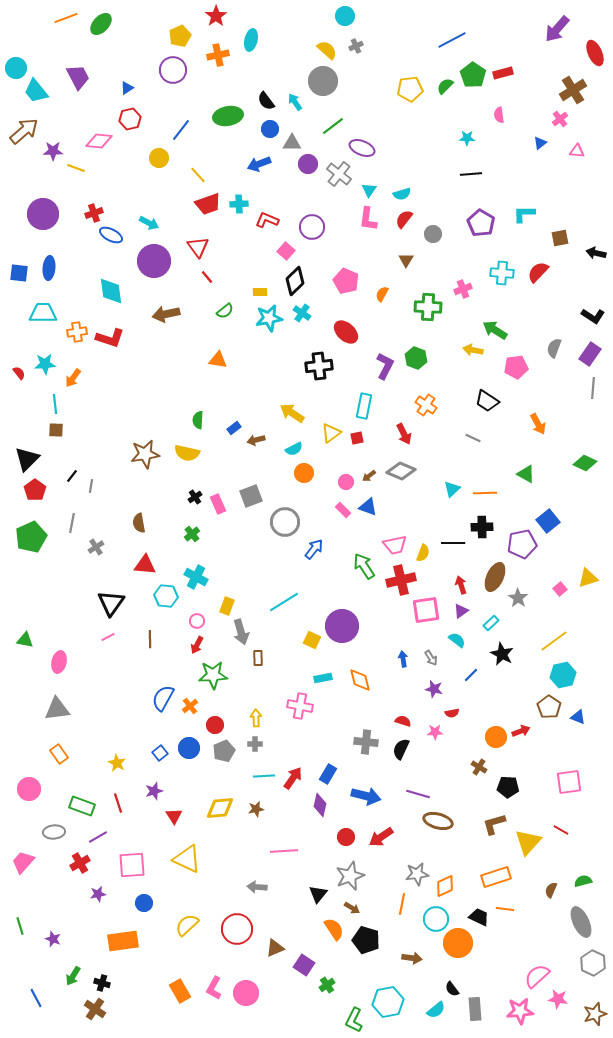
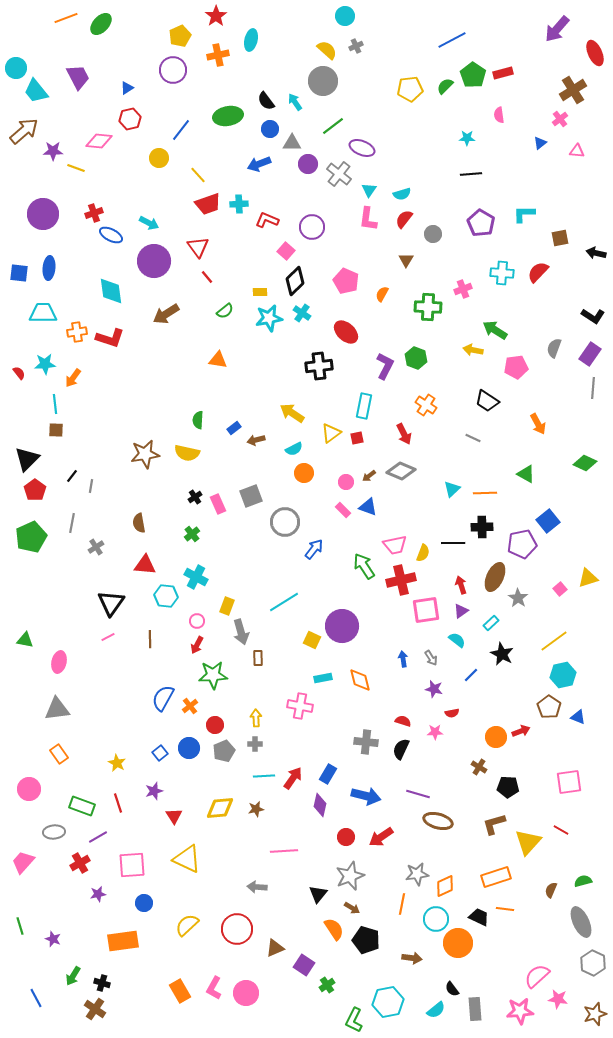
brown arrow at (166, 314): rotated 20 degrees counterclockwise
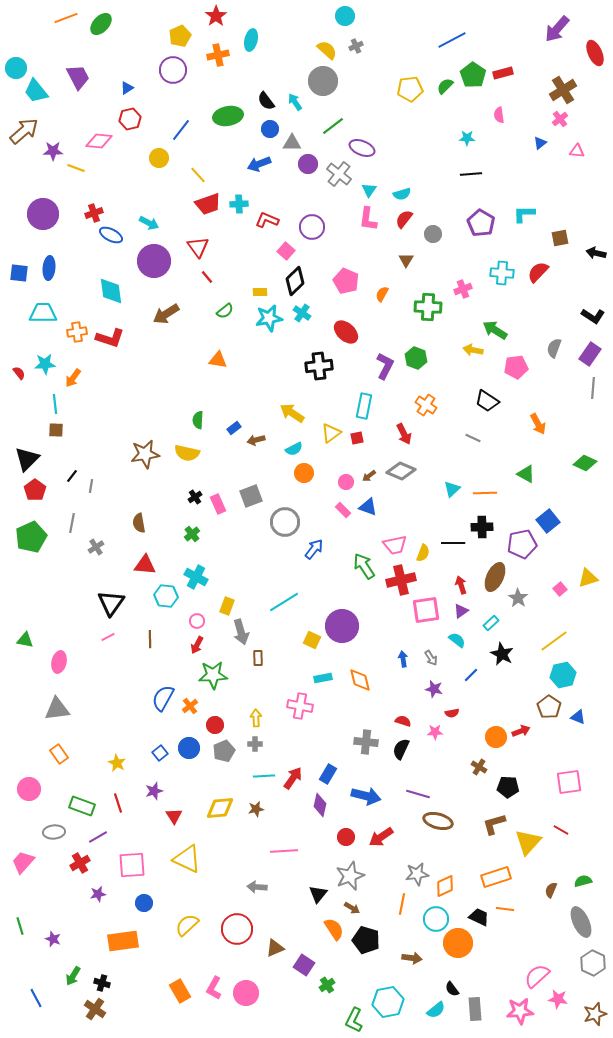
brown cross at (573, 90): moved 10 px left
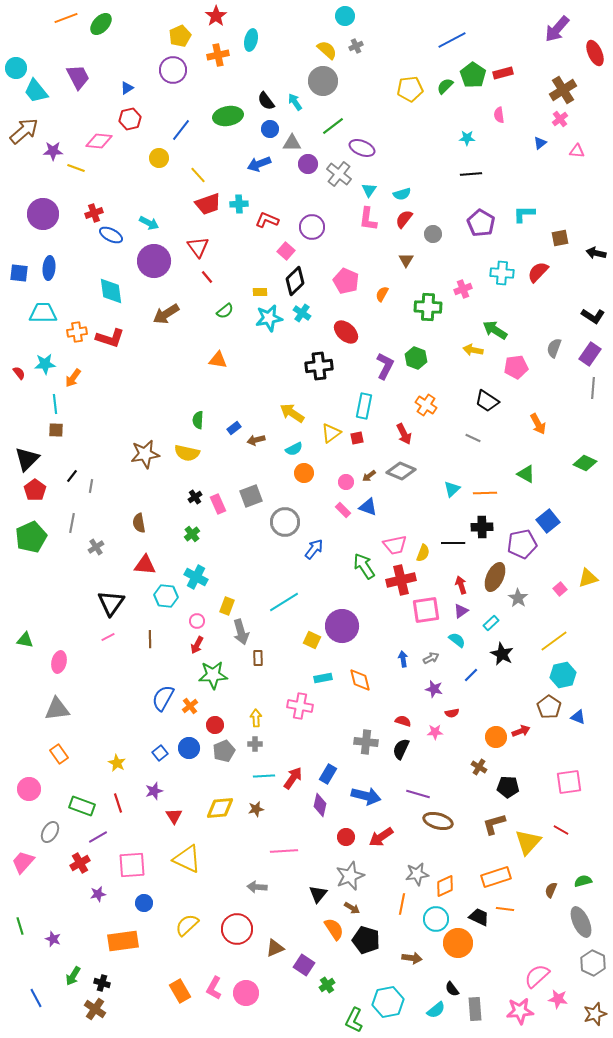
gray arrow at (431, 658): rotated 84 degrees counterclockwise
gray ellipse at (54, 832): moved 4 px left; rotated 55 degrees counterclockwise
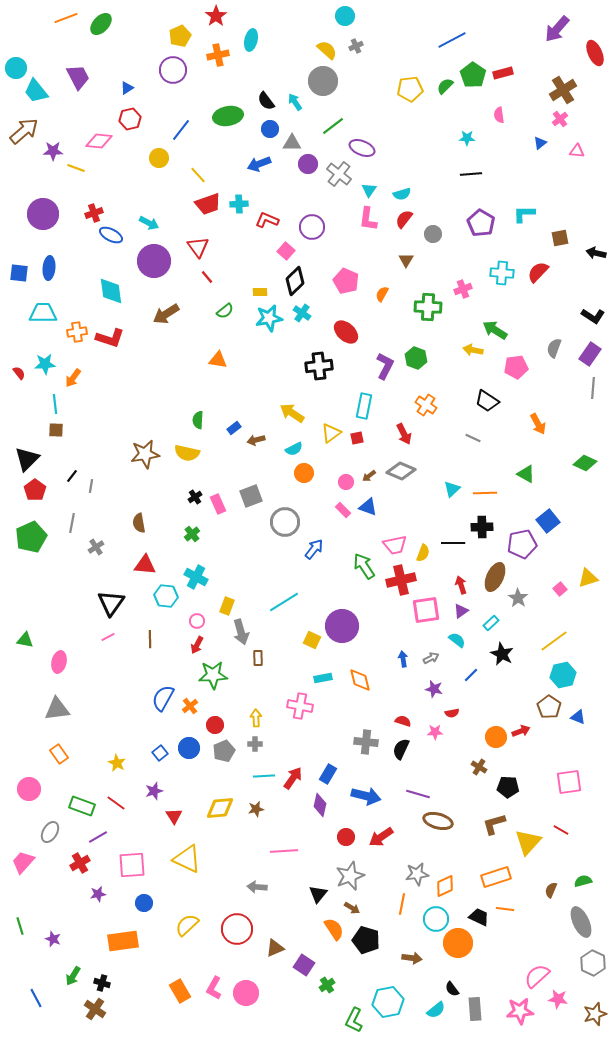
red line at (118, 803): moved 2 px left; rotated 36 degrees counterclockwise
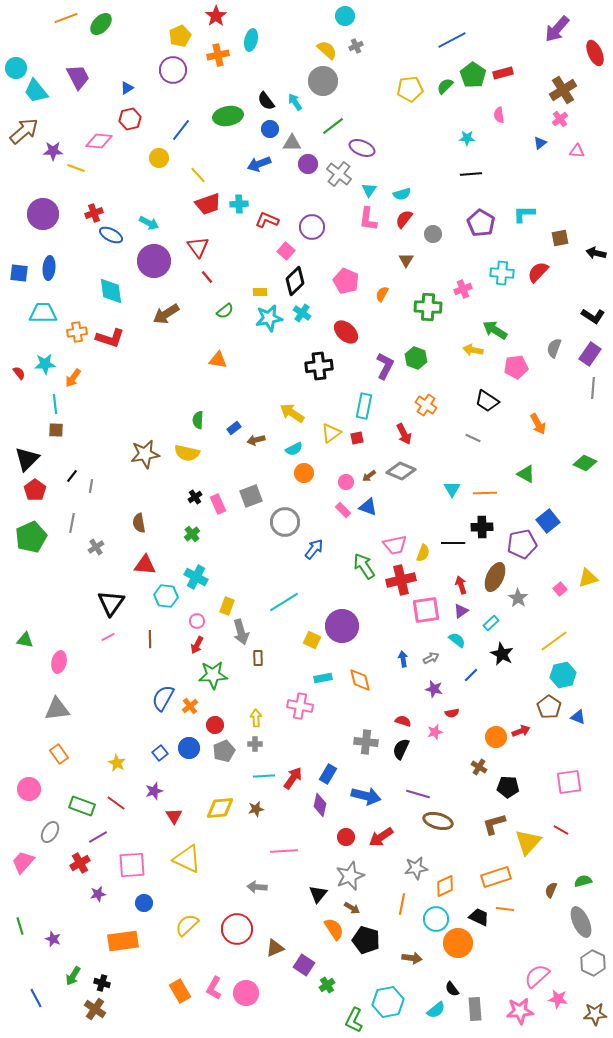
cyan triangle at (452, 489): rotated 18 degrees counterclockwise
pink star at (435, 732): rotated 14 degrees counterclockwise
gray star at (417, 874): moved 1 px left, 6 px up
brown star at (595, 1014): rotated 15 degrees clockwise
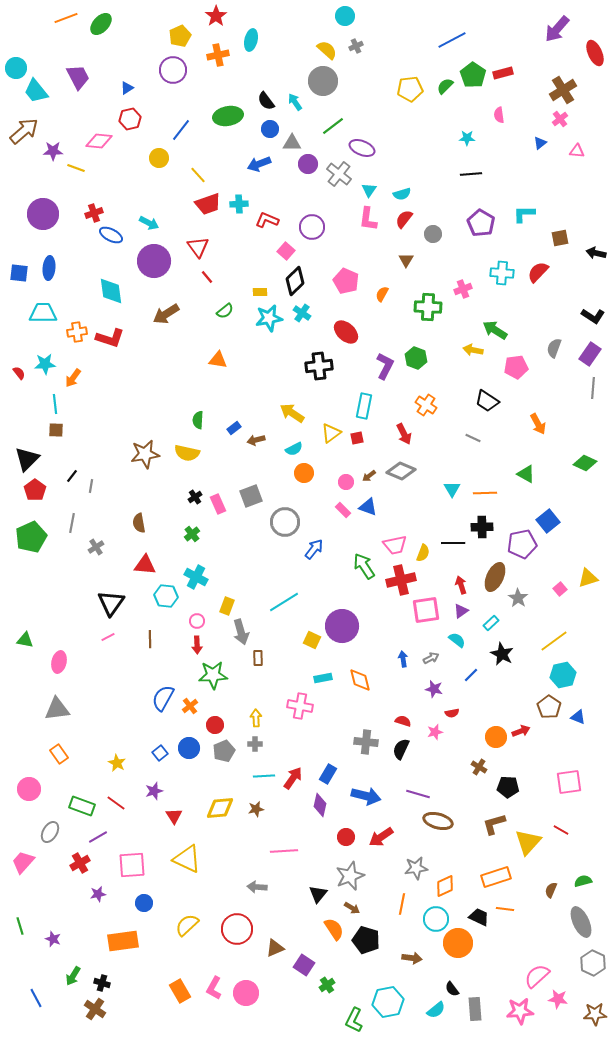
red arrow at (197, 645): rotated 30 degrees counterclockwise
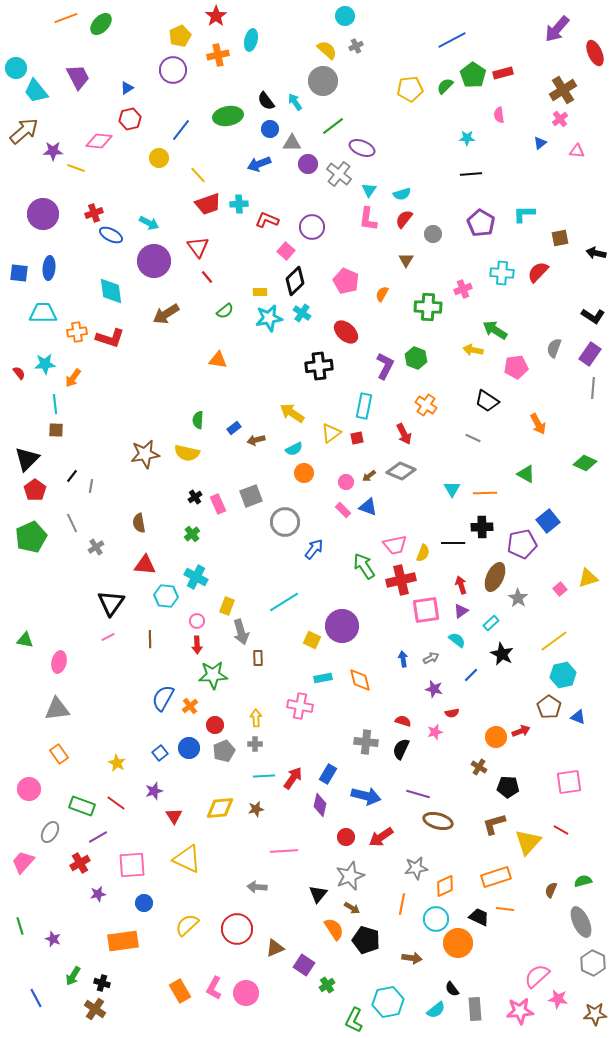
gray line at (72, 523): rotated 36 degrees counterclockwise
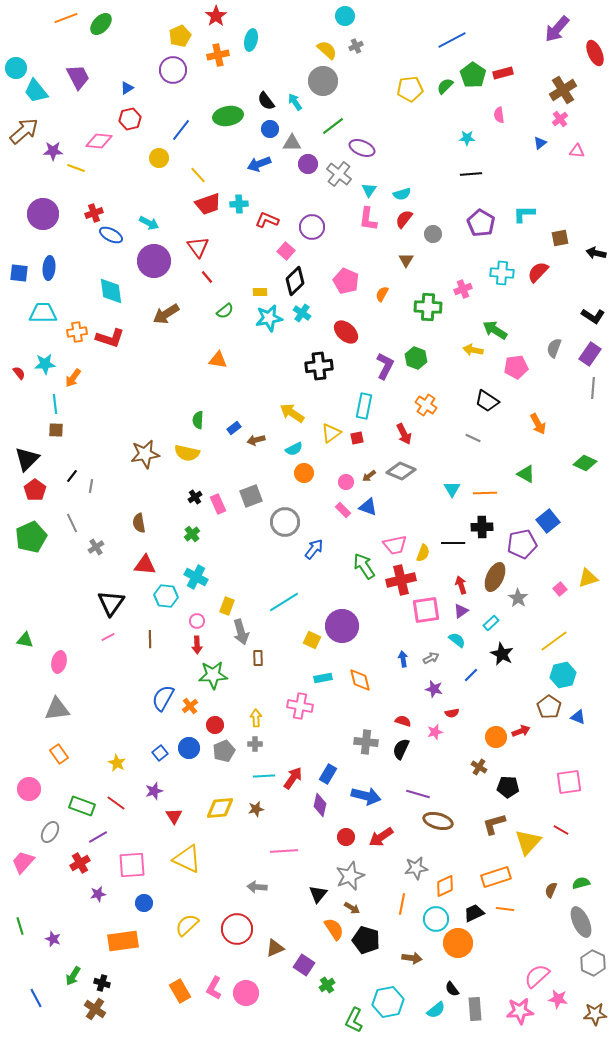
green semicircle at (583, 881): moved 2 px left, 2 px down
black trapezoid at (479, 917): moved 5 px left, 4 px up; rotated 50 degrees counterclockwise
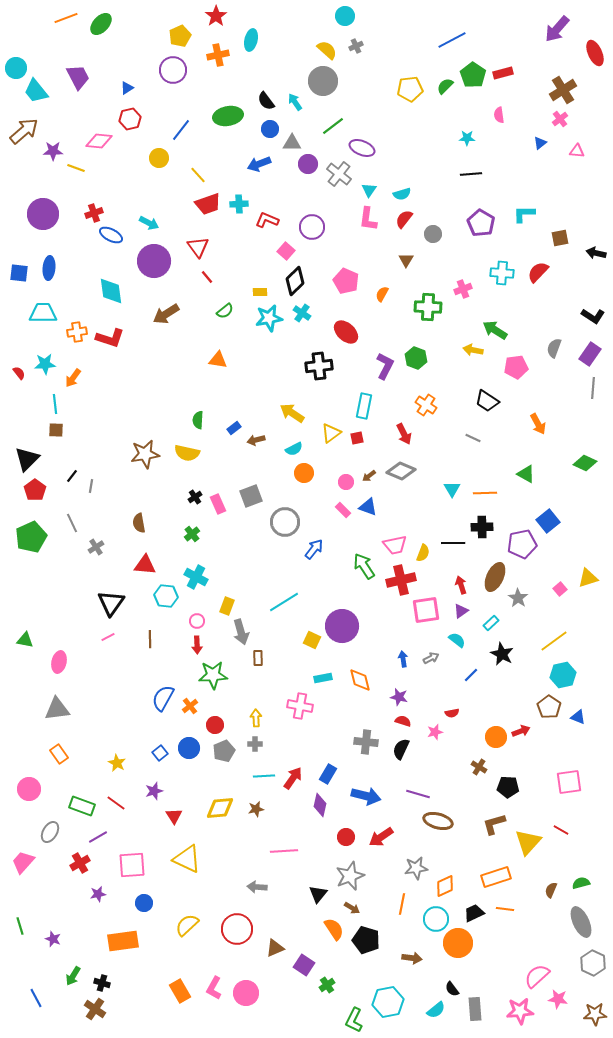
purple star at (434, 689): moved 35 px left, 8 px down
